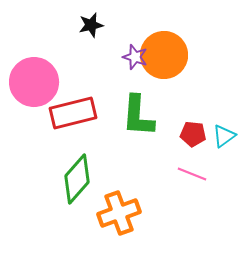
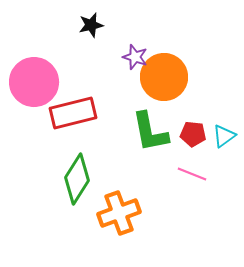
orange circle: moved 22 px down
green L-shape: moved 12 px right, 16 px down; rotated 15 degrees counterclockwise
green diamond: rotated 9 degrees counterclockwise
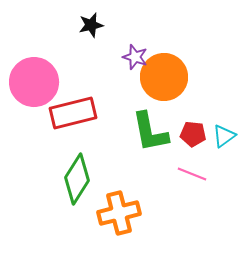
orange cross: rotated 6 degrees clockwise
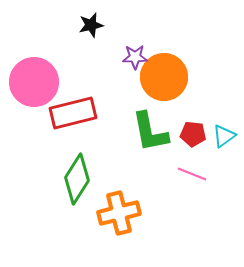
purple star: rotated 20 degrees counterclockwise
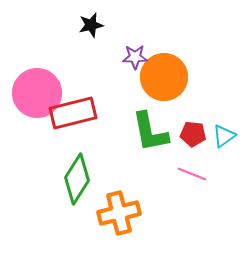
pink circle: moved 3 px right, 11 px down
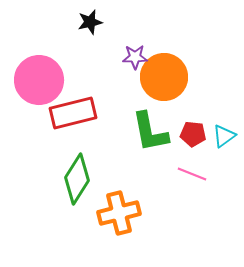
black star: moved 1 px left, 3 px up
pink circle: moved 2 px right, 13 px up
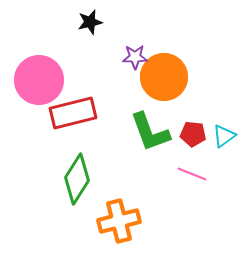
green L-shape: rotated 9 degrees counterclockwise
orange cross: moved 8 px down
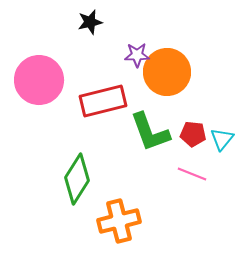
purple star: moved 2 px right, 2 px up
orange circle: moved 3 px right, 5 px up
red rectangle: moved 30 px right, 12 px up
cyan triangle: moved 2 px left, 3 px down; rotated 15 degrees counterclockwise
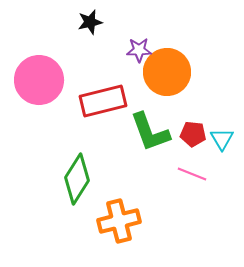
purple star: moved 2 px right, 5 px up
cyan triangle: rotated 10 degrees counterclockwise
